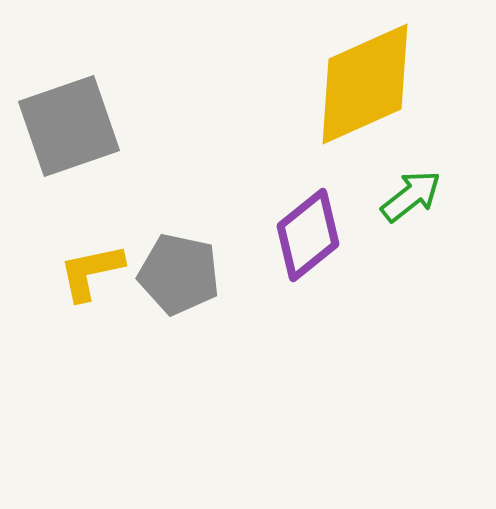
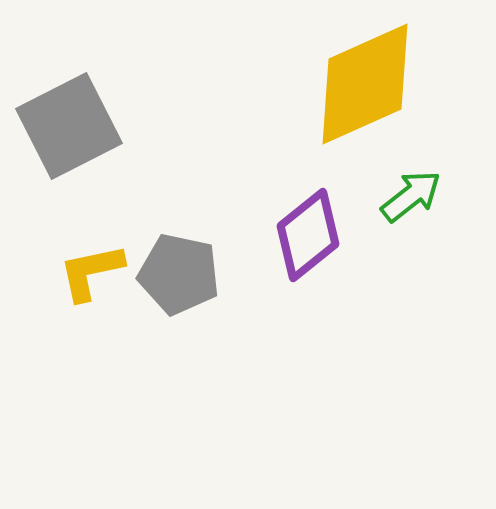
gray square: rotated 8 degrees counterclockwise
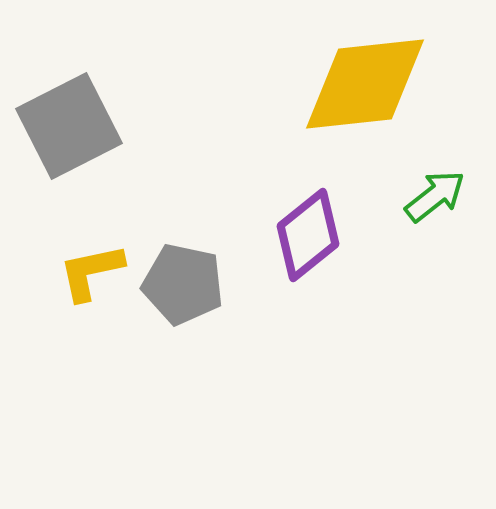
yellow diamond: rotated 18 degrees clockwise
green arrow: moved 24 px right
gray pentagon: moved 4 px right, 10 px down
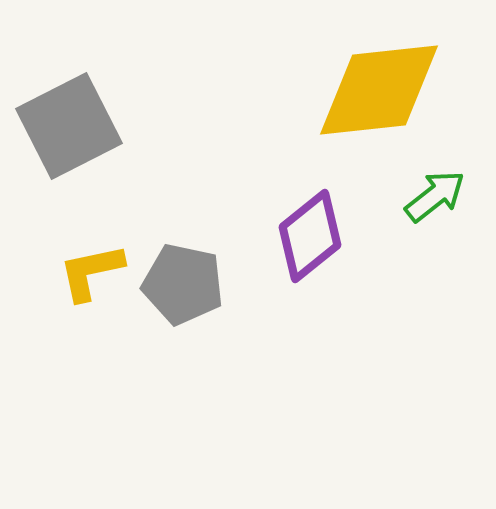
yellow diamond: moved 14 px right, 6 px down
purple diamond: moved 2 px right, 1 px down
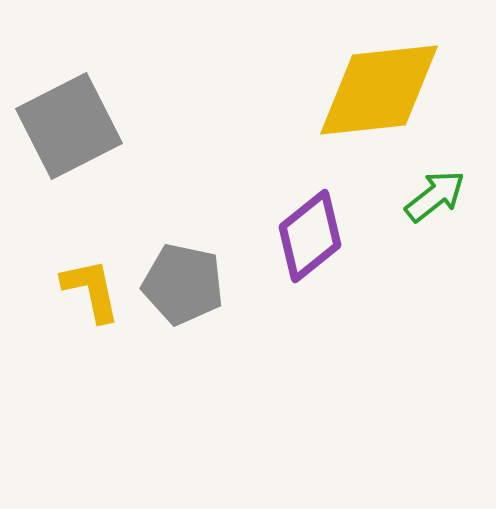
yellow L-shape: moved 18 px down; rotated 90 degrees clockwise
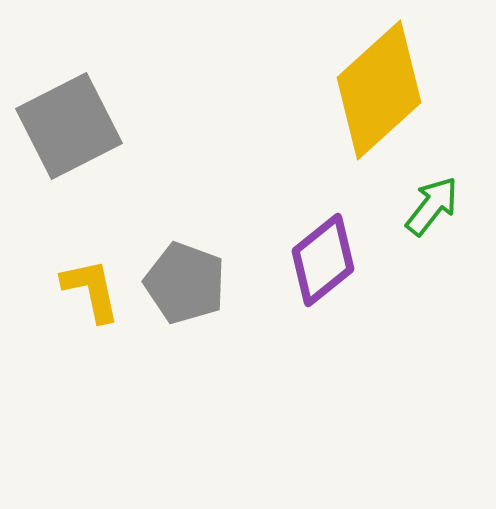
yellow diamond: rotated 36 degrees counterclockwise
green arrow: moved 3 px left, 10 px down; rotated 14 degrees counterclockwise
purple diamond: moved 13 px right, 24 px down
gray pentagon: moved 2 px right, 1 px up; rotated 8 degrees clockwise
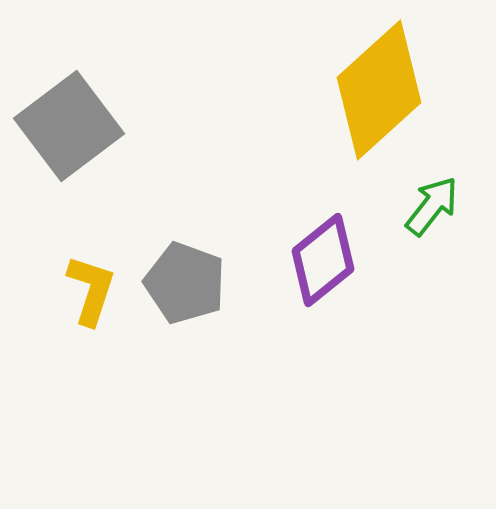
gray square: rotated 10 degrees counterclockwise
yellow L-shape: rotated 30 degrees clockwise
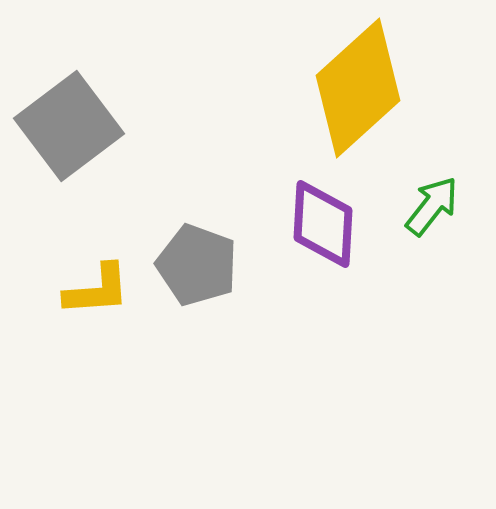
yellow diamond: moved 21 px left, 2 px up
purple diamond: moved 36 px up; rotated 48 degrees counterclockwise
gray pentagon: moved 12 px right, 18 px up
yellow L-shape: moved 6 px right; rotated 68 degrees clockwise
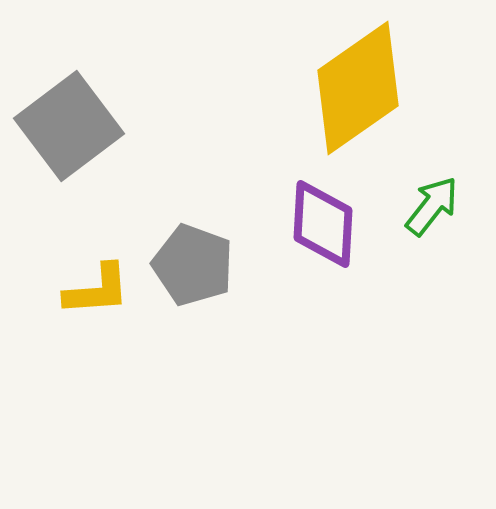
yellow diamond: rotated 7 degrees clockwise
gray pentagon: moved 4 px left
